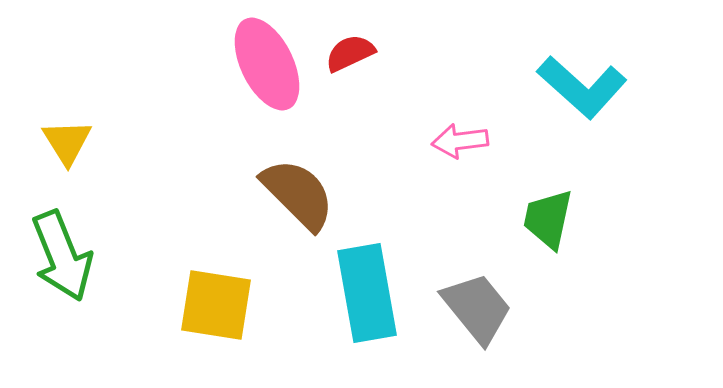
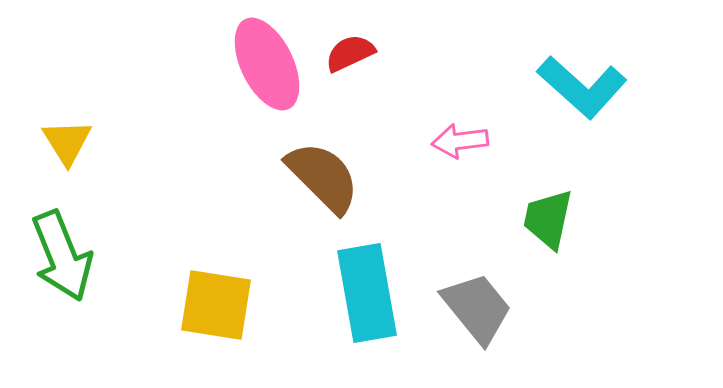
brown semicircle: moved 25 px right, 17 px up
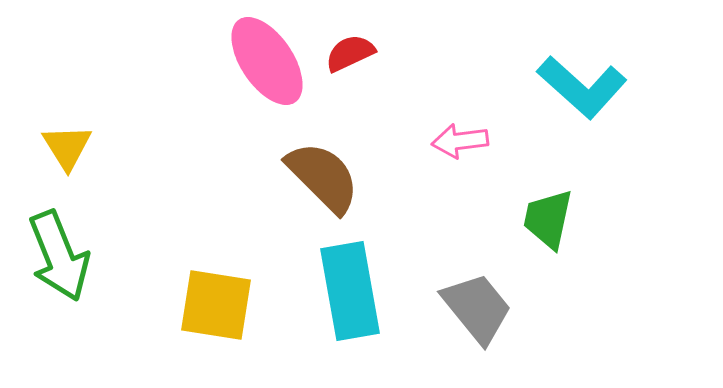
pink ellipse: moved 3 px up; rotated 8 degrees counterclockwise
yellow triangle: moved 5 px down
green arrow: moved 3 px left
cyan rectangle: moved 17 px left, 2 px up
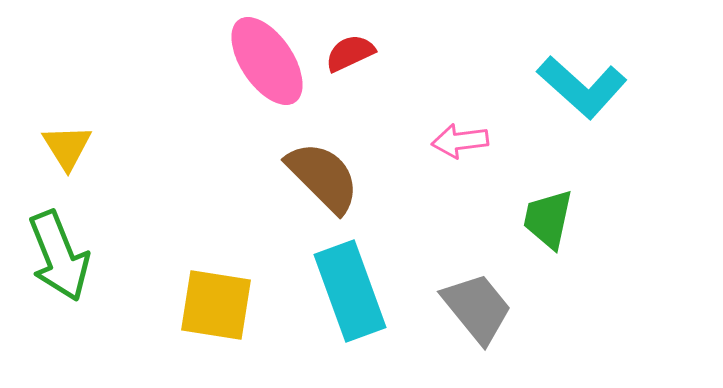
cyan rectangle: rotated 10 degrees counterclockwise
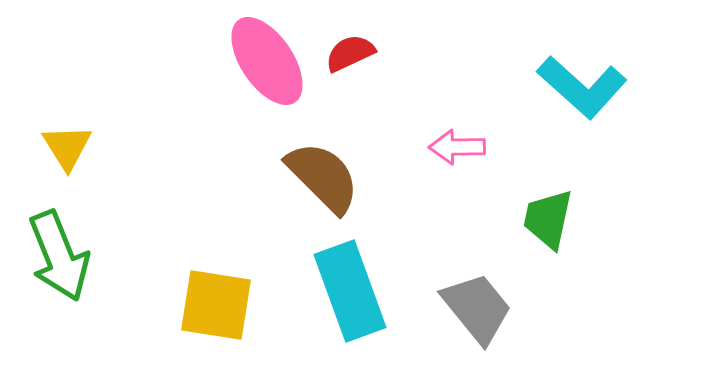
pink arrow: moved 3 px left, 6 px down; rotated 6 degrees clockwise
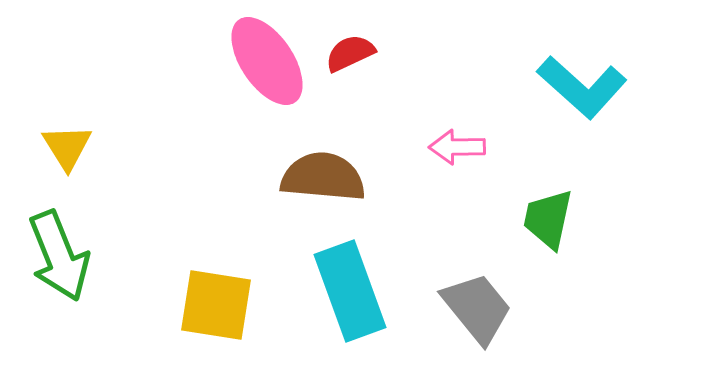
brown semicircle: rotated 40 degrees counterclockwise
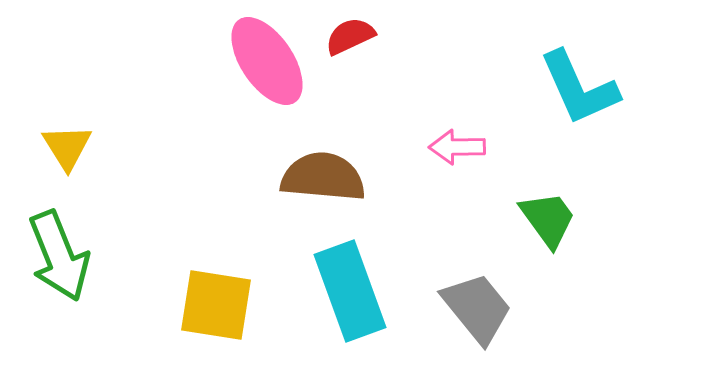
red semicircle: moved 17 px up
cyan L-shape: moved 3 px left, 1 px down; rotated 24 degrees clockwise
green trapezoid: rotated 132 degrees clockwise
